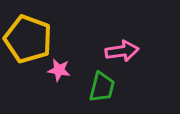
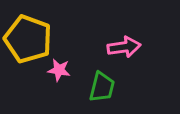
pink arrow: moved 2 px right, 4 px up
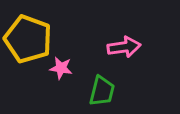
pink star: moved 2 px right, 2 px up
green trapezoid: moved 4 px down
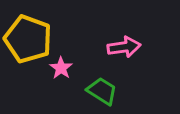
pink star: rotated 25 degrees clockwise
green trapezoid: rotated 72 degrees counterclockwise
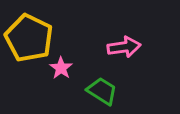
yellow pentagon: moved 1 px right, 1 px up; rotated 6 degrees clockwise
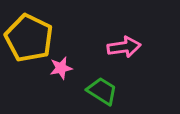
pink star: rotated 25 degrees clockwise
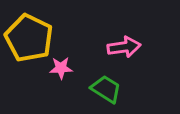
pink star: rotated 10 degrees clockwise
green trapezoid: moved 4 px right, 2 px up
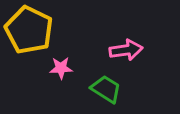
yellow pentagon: moved 8 px up
pink arrow: moved 2 px right, 3 px down
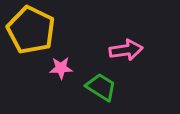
yellow pentagon: moved 2 px right
green trapezoid: moved 5 px left, 2 px up
